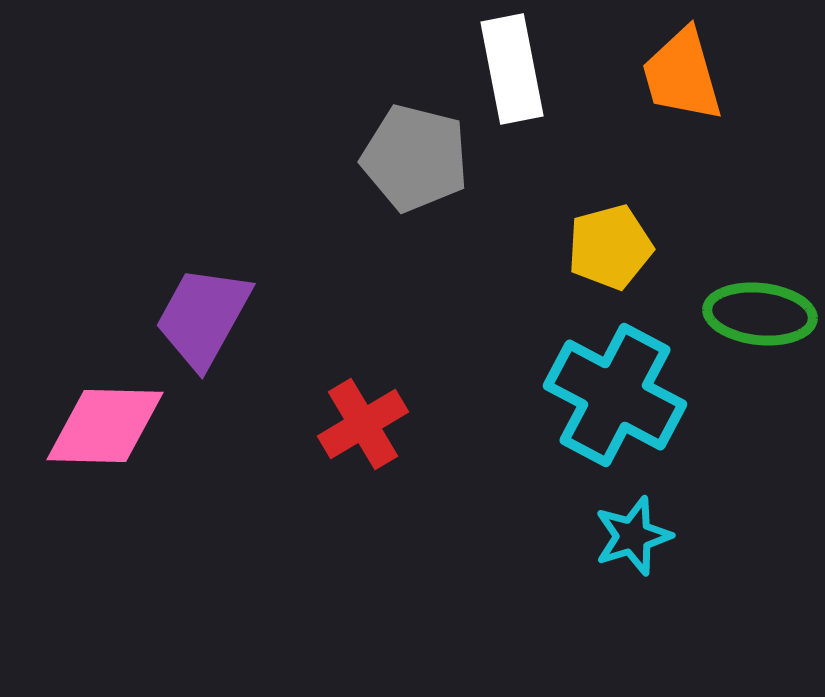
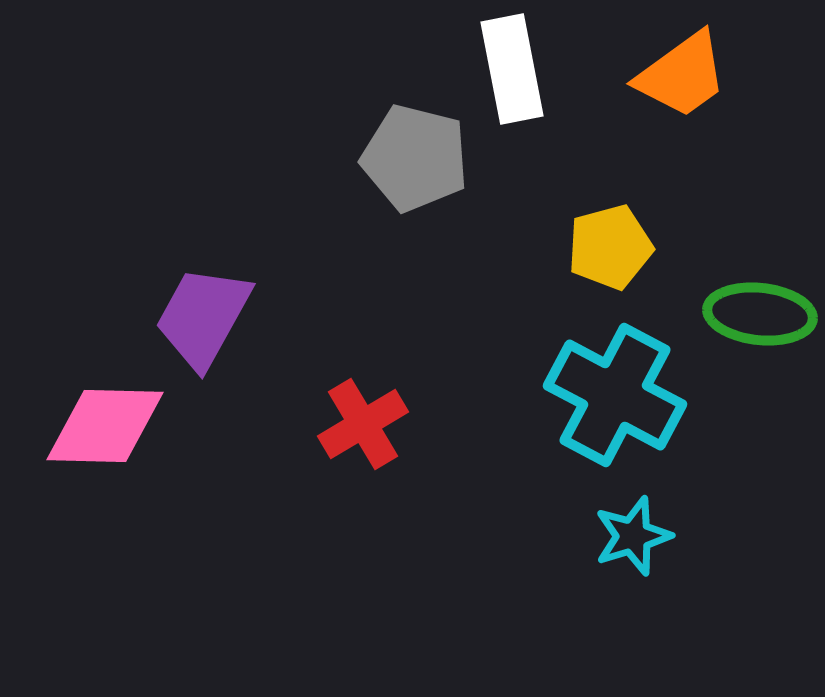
orange trapezoid: rotated 110 degrees counterclockwise
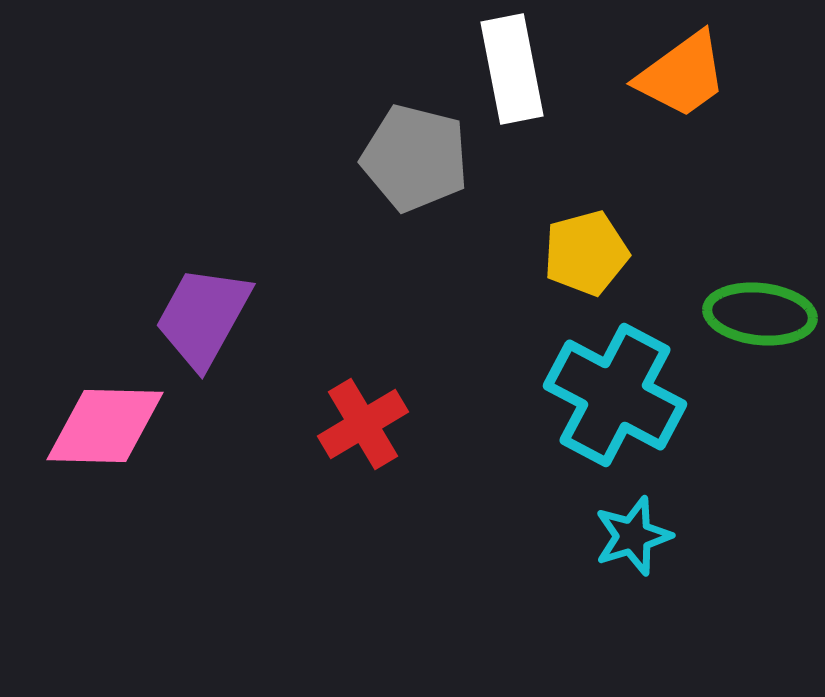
yellow pentagon: moved 24 px left, 6 px down
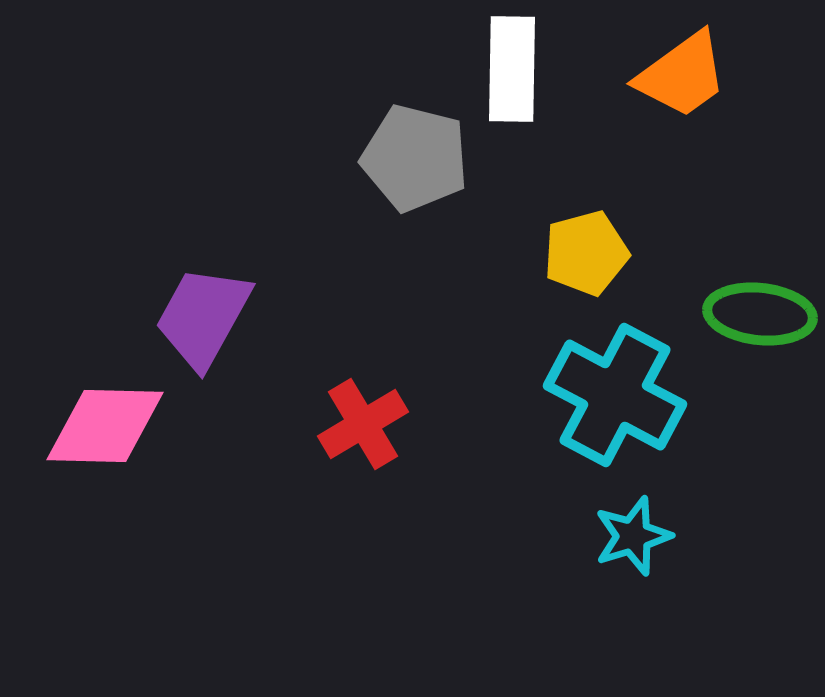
white rectangle: rotated 12 degrees clockwise
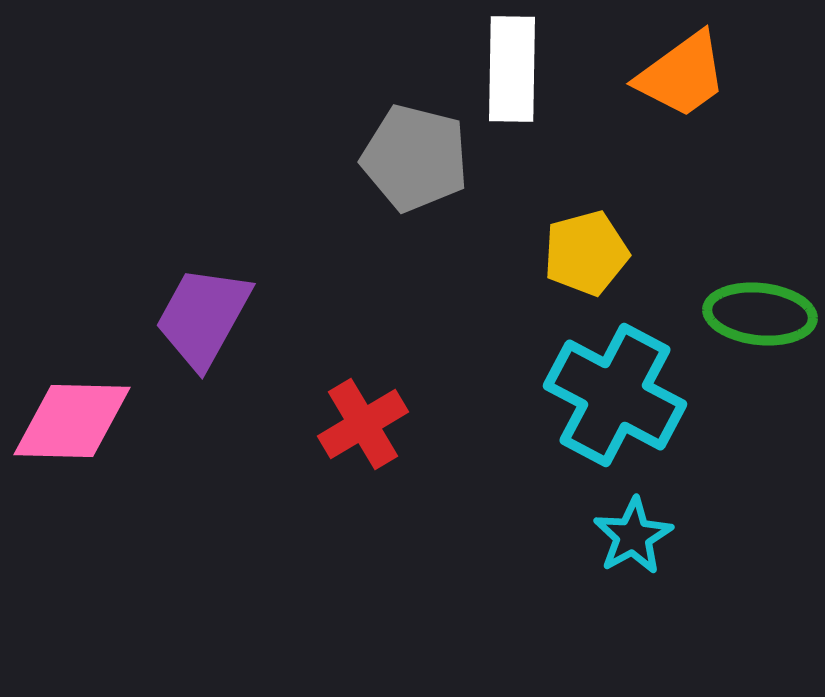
pink diamond: moved 33 px left, 5 px up
cyan star: rotated 12 degrees counterclockwise
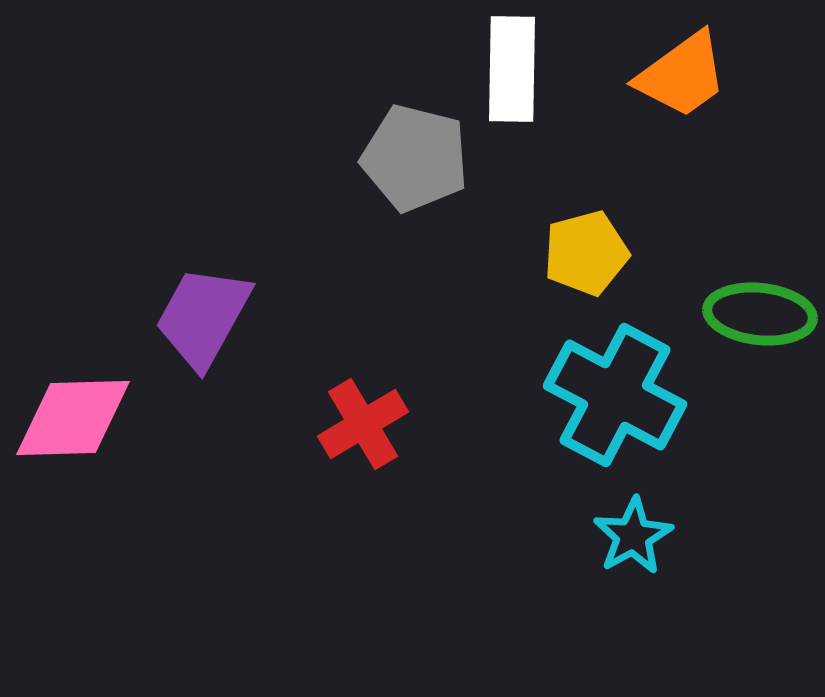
pink diamond: moved 1 px right, 3 px up; rotated 3 degrees counterclockwise
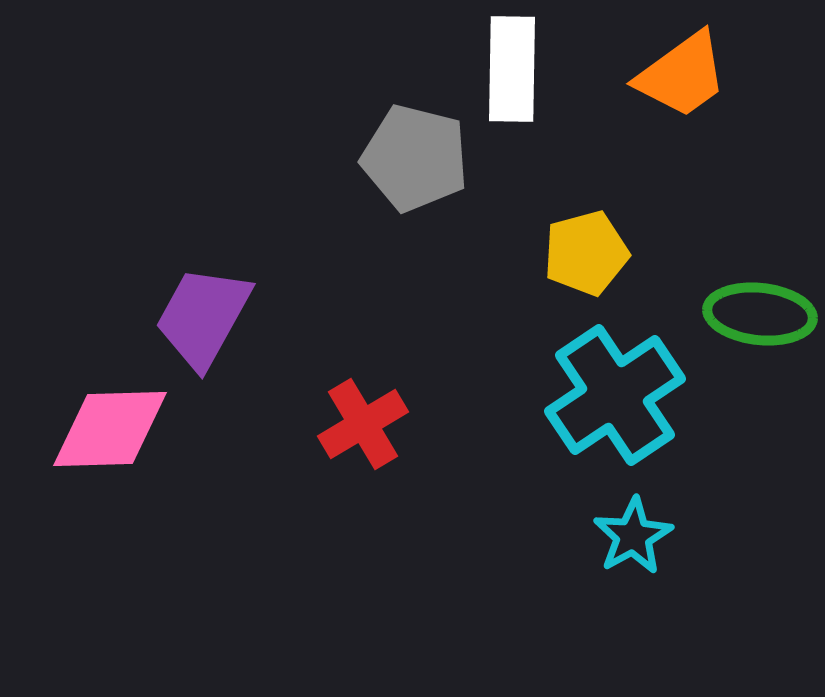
cyan cross: rotated 28 degrees clockwise
pink diamond: moved 37 px right, 11 px down
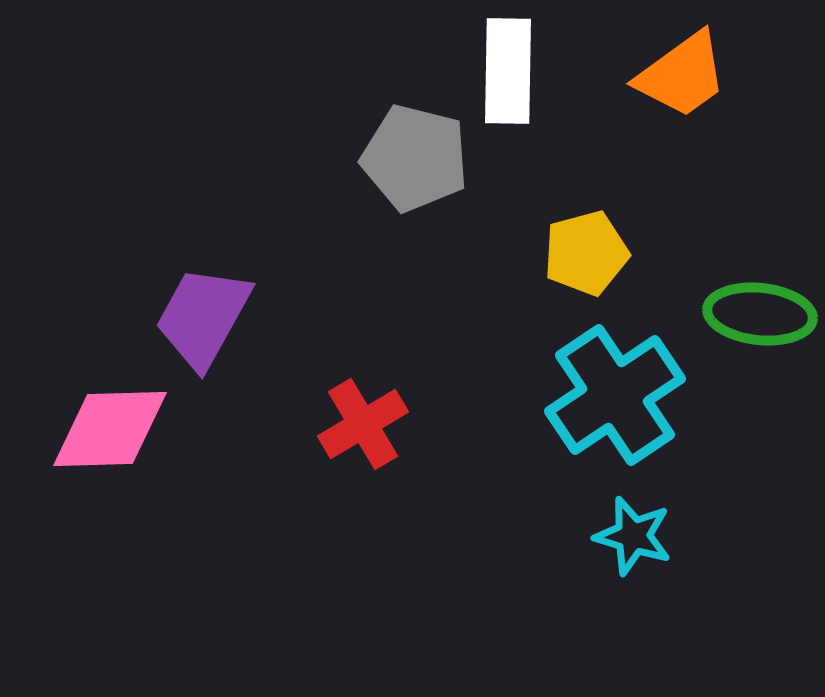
white rectangle: moved 4 px left, 2 px down
cyan star: rotated 26 degrees counterclockwise
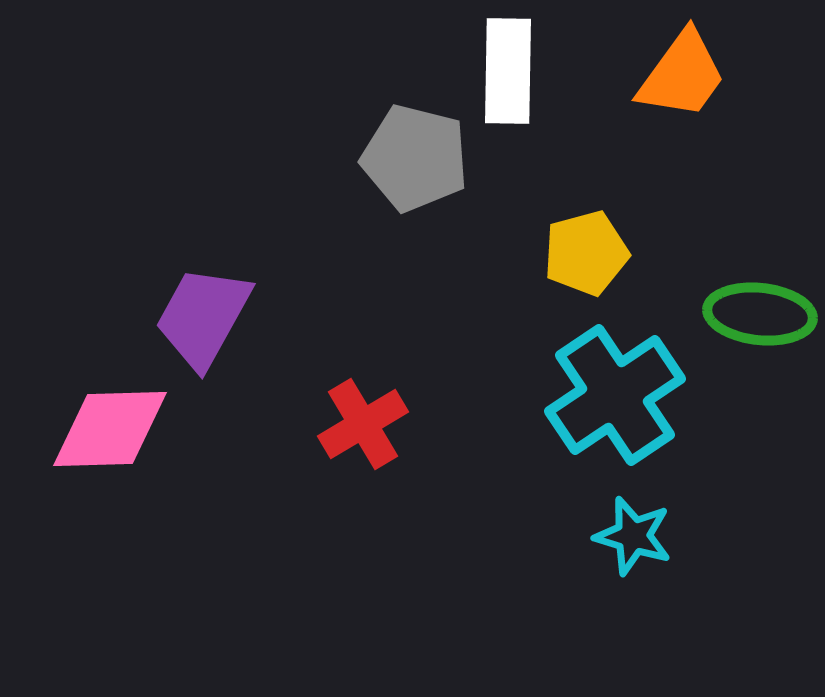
orange trapezoid: rotated 18 degrees counterclockwise
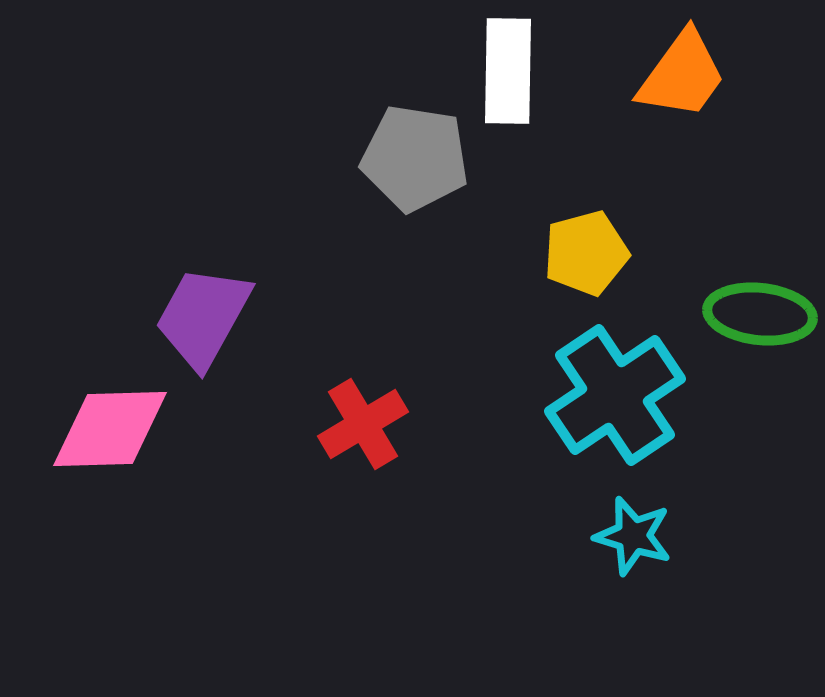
gray pentagon: rotated 5 degrees counterclockwise
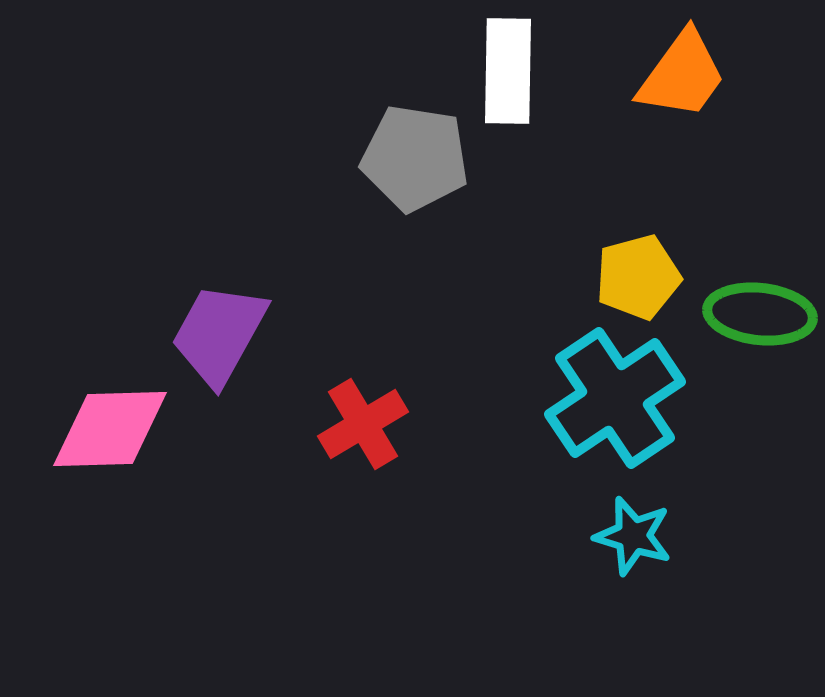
yellow pentagon: moved 52 px right, 24 px down
purple trapezoid: moved 16 px right, 17 px down
cyan cross: moved 3 px down
